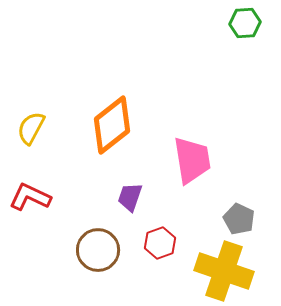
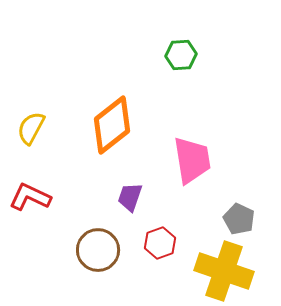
green hexagon: moved 64 px left, 32 px down
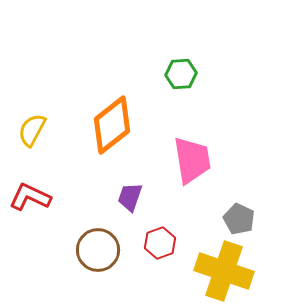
green hexagon: moved 19 px down
yellow semicircle: moved 1 px right, 2 px down
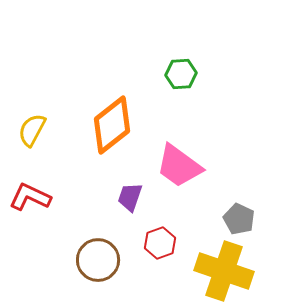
pink trapezoid: moved 13 px left, 6 px down; rotated 135 degrees clockwise
brown circle: moved 10 px down
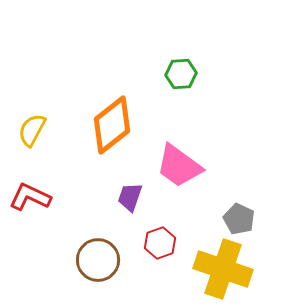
yellow cross: moved 1 px left, 2 px up
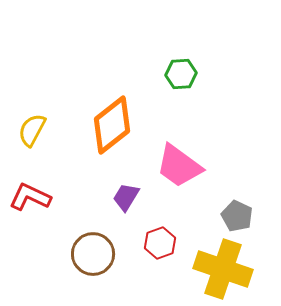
purple trapezoid: moved 4 px left; rotated 12 degrees clockwise
gray pentagon: moved 2 px left, 3 px up
brown circle: moved 5 px left, 6 px up
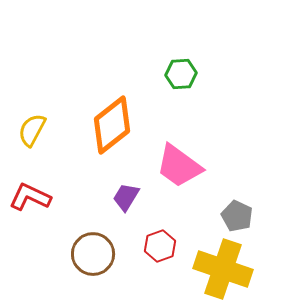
red hexagon: moved 3 px down
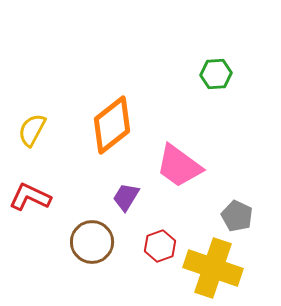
green hexagon: moved 35 px right
brown circle: moved 1 px left, 12 px up
yellow cross: moved 10 px left, 1 px up
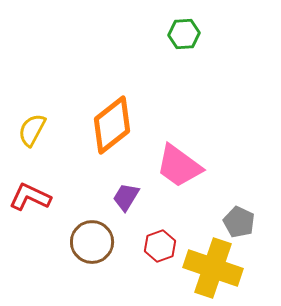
green hexagon: moved 32 px left, 40 px up
gray pentagon: moved 2 px right, 6 px down
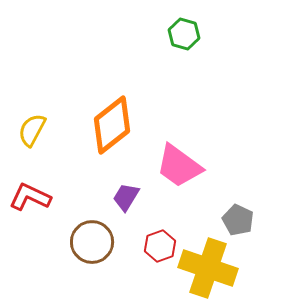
green hexagon: rotated 20 degrees clockwise
gray pentagon: moved 1 px left, 2 px up
yellow cross: moved 5 px left
